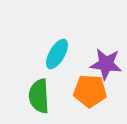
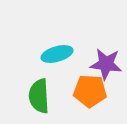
cyan ellipse: rotated 44 degrees clockwise
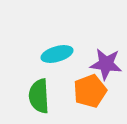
orange pentagon: rotated 24 degrees counterclockwise
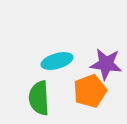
cyan ellipse: moved 7 px down
green semicircle: moved 2 px down
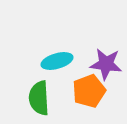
orange pentagon: moved 1 px left
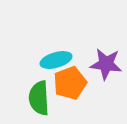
cyan ellipse: moved 1 px left, 1 px up
orange pentagon: moved 19 px left, 8 px up
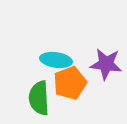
cyan ellipse: rotated 24 degrees clockwise
